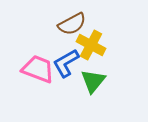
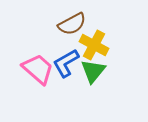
yellow cross: moved 3 px right
pink trapezoid: rotated 20 degrees clockwise
green triangle: moved 10 px up
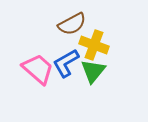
yellow cross: rotated 8 degrees counterclockwise
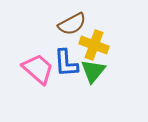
blue L-shape: rotated 64 degrees counterclockwise
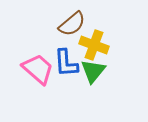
brown semicircle: rotated 12 degrees counterclockwise
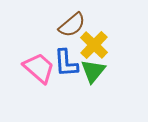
brown semicircle: moved 1 px down
yellow cross: rotated 24 degrees clockwise
pink trapezoid: moved 1 px right, 1 px up
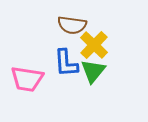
brown semicircle: rotated 48 degrees clockwise
pink trapezoid: moved 12 px left, 11 px down; rotated 148 degrees clockwise
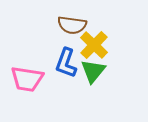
blue L-shape: rotated 24 degrees clockwise
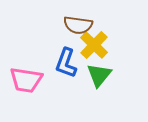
brown semicircle: moved 6 px right
green triangle: moved 6 px right, 4 px down
pink trapezoid: moved 1 px left, 1 px down
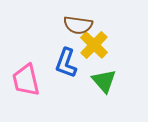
green triangle: moved 5 px right, 6 px down; rotated 20 degrees counterclockwise
pink trapezoid: rotated 68 degrees clockwise
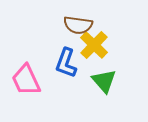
pink trapezoid: rotated 12 degrees counterclockwise
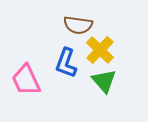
yellow cross: moved 6 px right, 5 px down
